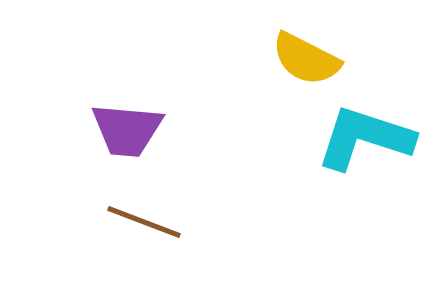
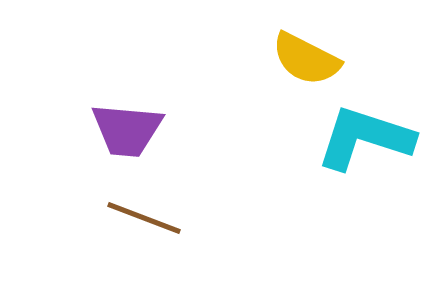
brown line: moved 4 px up
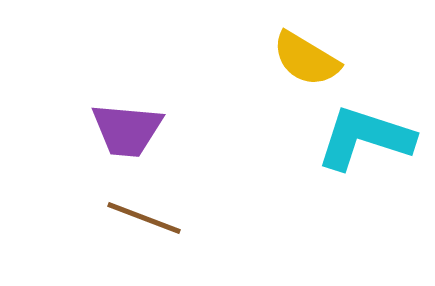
yellow semicircle: rotated 4 degrees clockwise
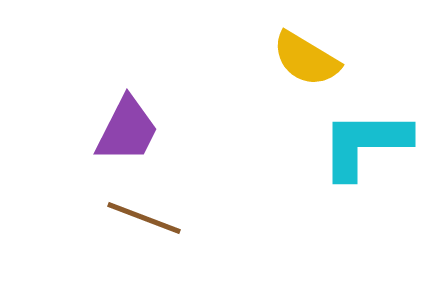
purple trapezoid: rotated 68 degrees counterclockwise
cyan L-shape: moved 6 px down; rotated 18 degrees counterclockwise
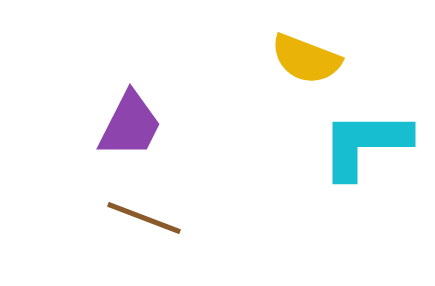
yellow semicircle: rotated 10 degrees counterclockwise
purple trapezoid: moved 3 px right, 5 px up
